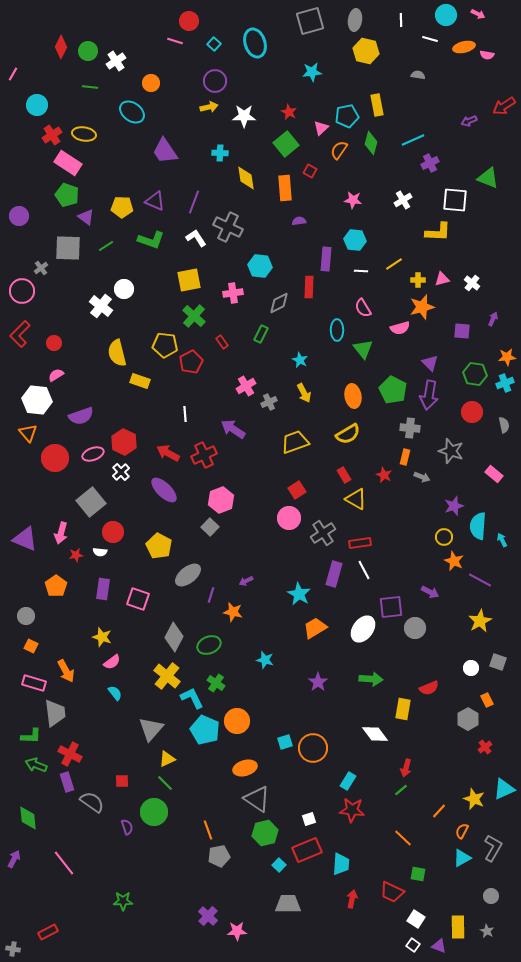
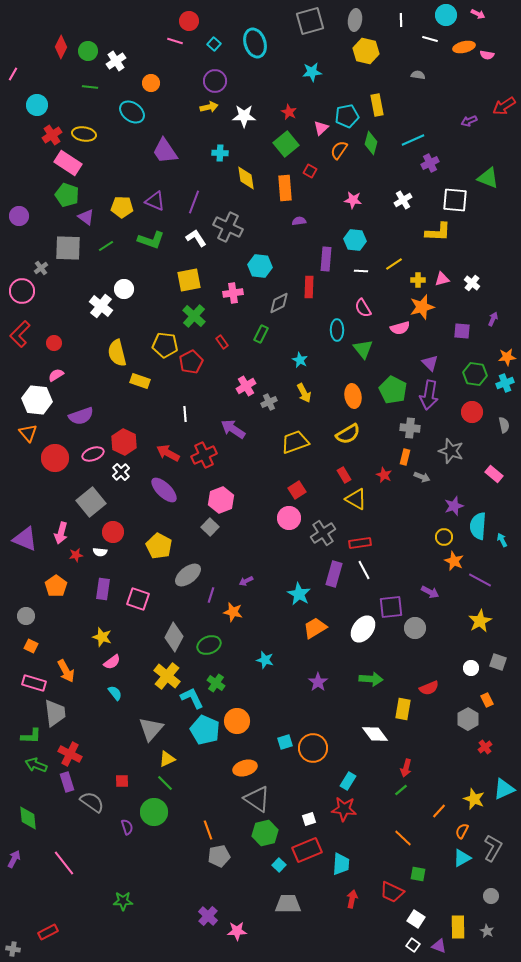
red star at (352, 810): moved 8 px left, 1 px up
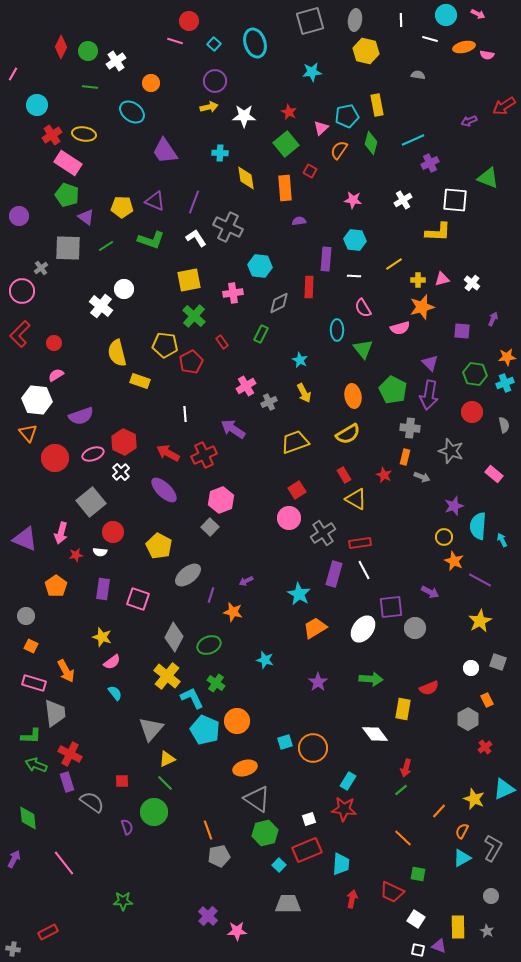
white line at (361, 271): moved 7 px left, 5 px down
white square at (413, 945): moved 5 px right, 5 px down; rotated 24 degrees counterclockwise
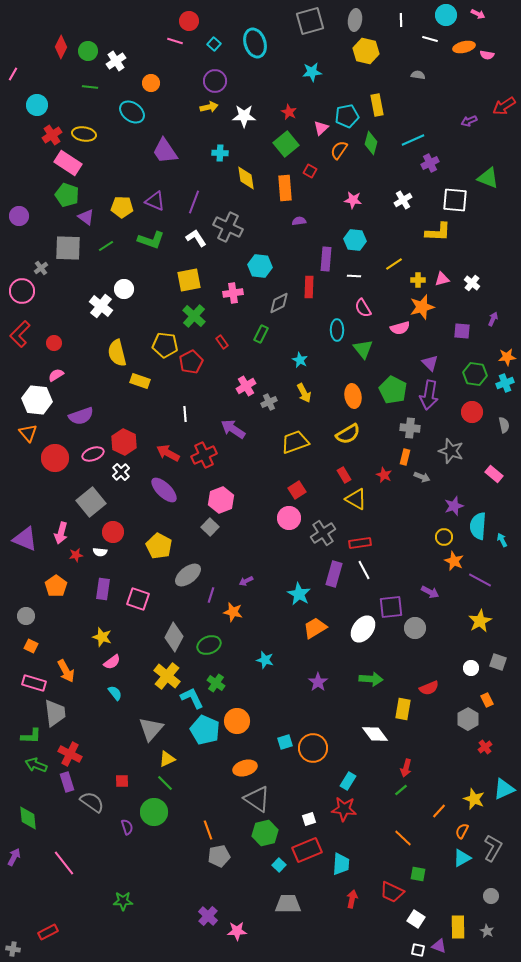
purple arrow at (14, 859): moved 2 px up
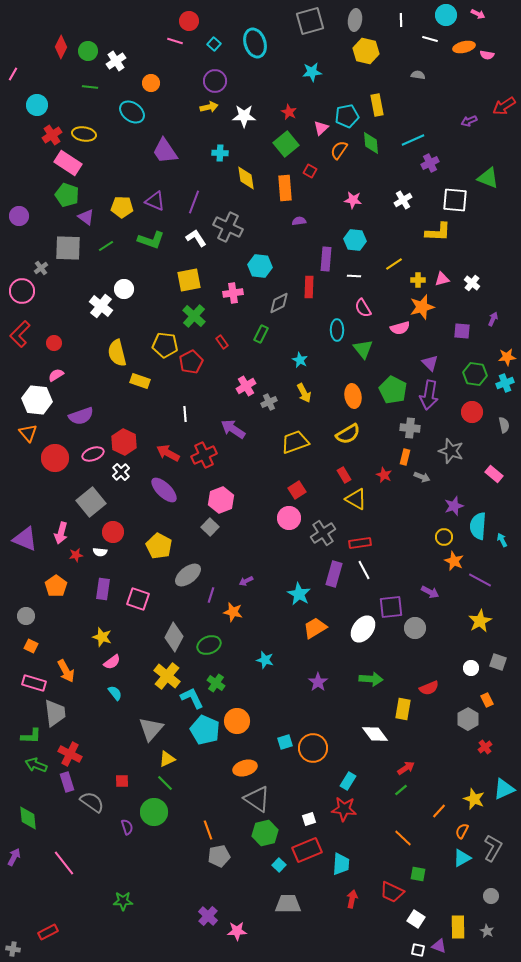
green diamond at (371, 143): rotated 20 degrees counterclockwise
red arrow at (406, 768): rotated 138 degrees counterclockwise
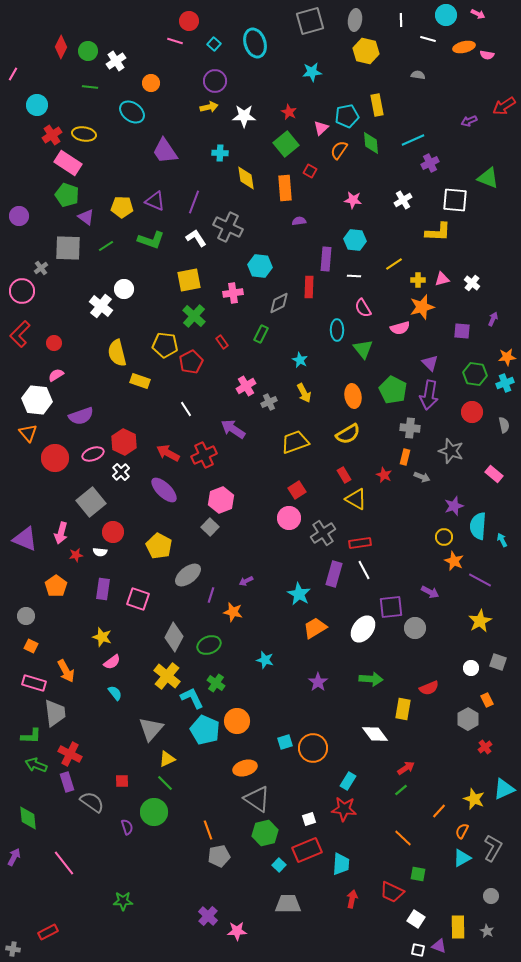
white line at (430, 39): moved 2 px left
white line at (185, 414): moved 1 px right, 5 px up; rotated 28 degrees counterclockwise
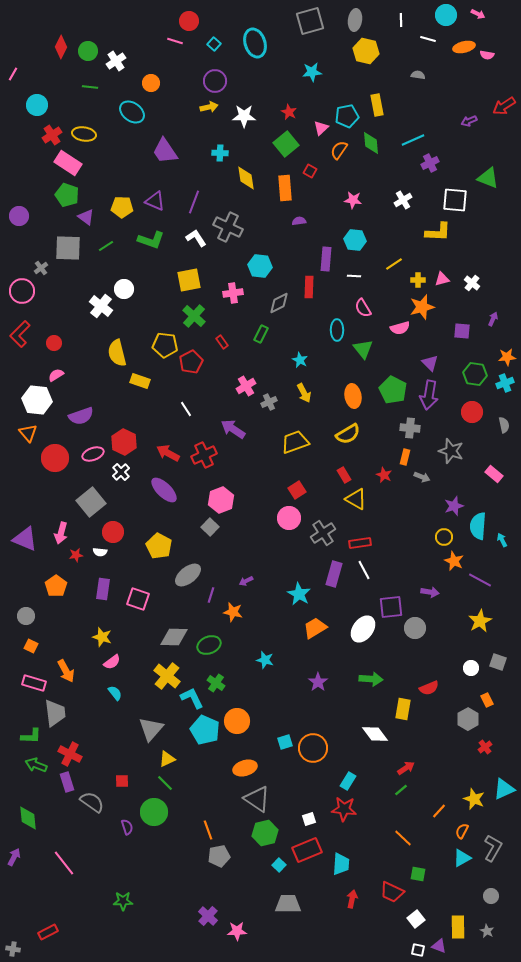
purple arrow at (430, 592): rotated 18 degrees counterclockwise
gray diamond at (174, 637): rotated 64 degrees clockwise
white square at (416, 919): rotated 18 degrees clockwise
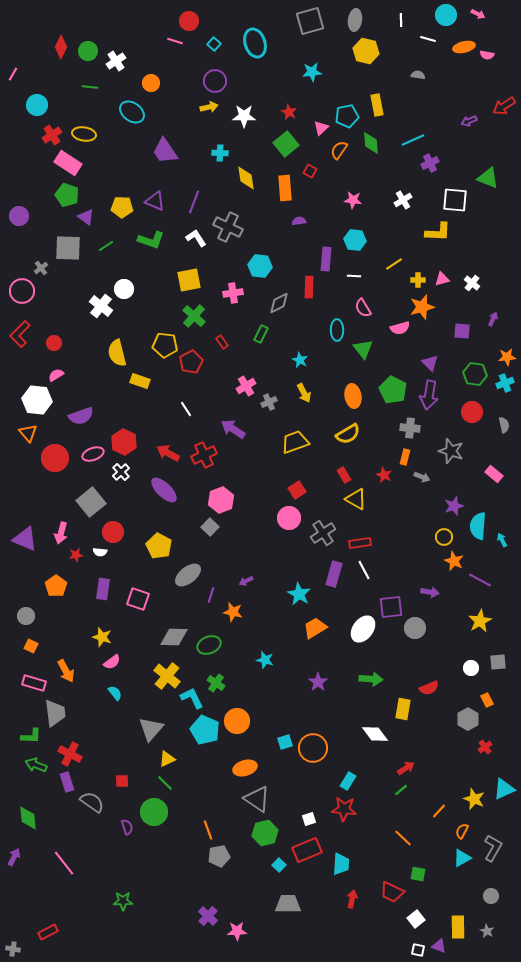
gray square at (498, 662): rotated 24 degrees counterclockwise
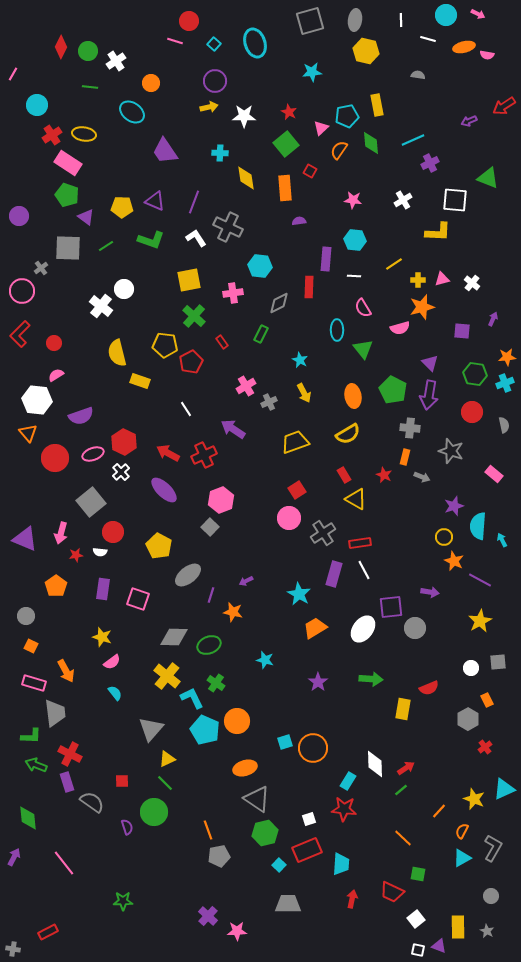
white diamond at (375, 734): moved 30 px down; rotated 36 degrees clockwise
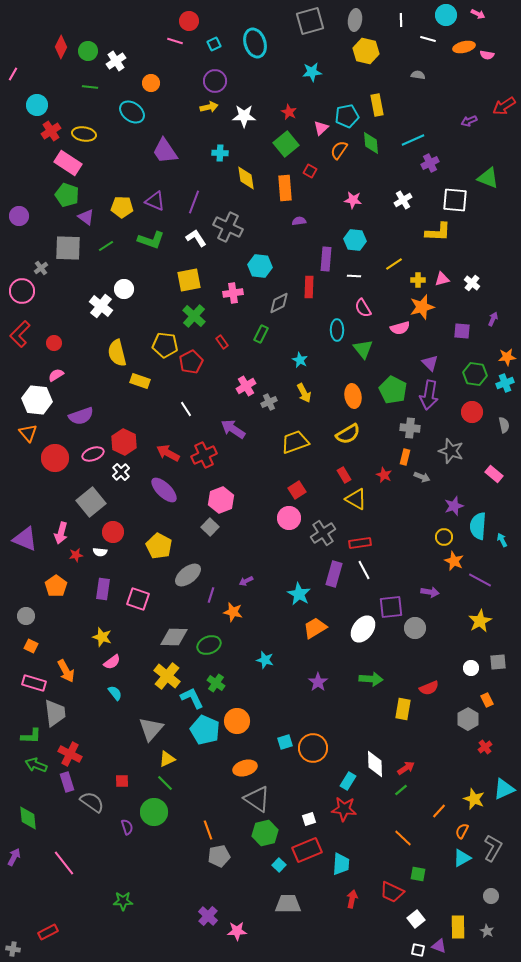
cyan square at (214, 44): rotated 24 degrees clockwise
red cross at (52, 135): moved 1 px left, 4 px up
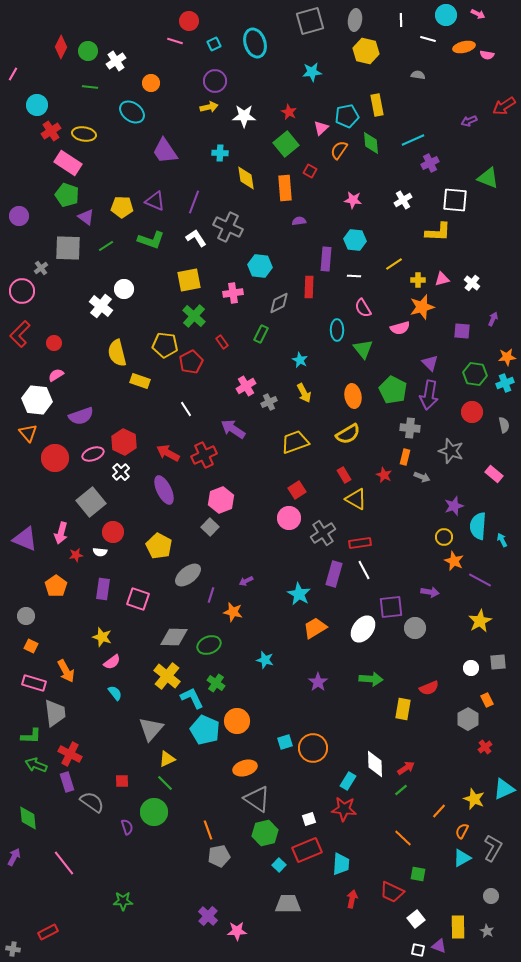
purple ellipse at (164, 490): rotated 20 degrees clockwise
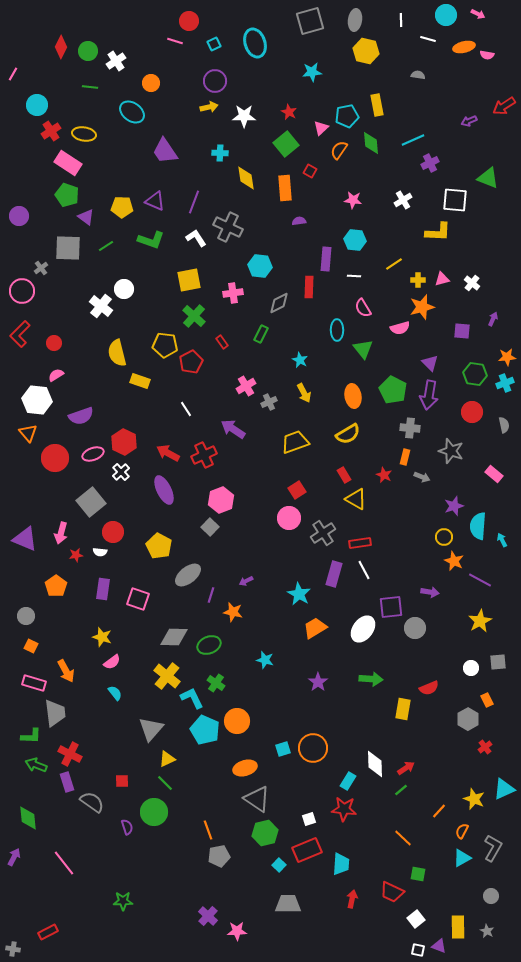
cyan square at (285, 742): moved 2 px left, 7 px down
